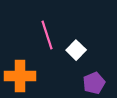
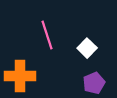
white square: moved 11 px right, 2 px up
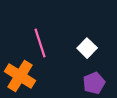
pink line: moved 7 px left, 8 px down
orange cross: rotated 32 degrees clockwise
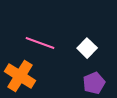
pink line: rotated 52 degrees counterclockwise
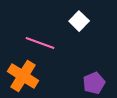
white square: moved 8 px left, 27 px up
orange cross: moved 3 px right
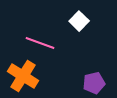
purple pentagon: rotated 10 degrees clockwise
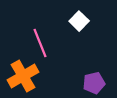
pink line: rotated 48 degrees clockwise
orange cross: rotated 28 degrees clockwise
